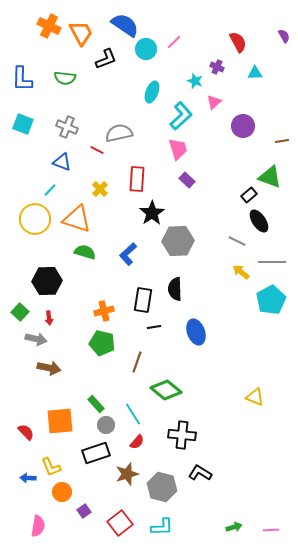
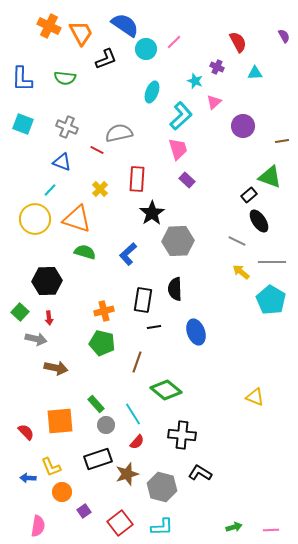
cyan pentagon at (271, 300): rotated 12 degrees counterclockwise
brown arrow at (49, 368): moved 7 px right
black rectangle at (96, 453): moved 2 px right, 6 px down
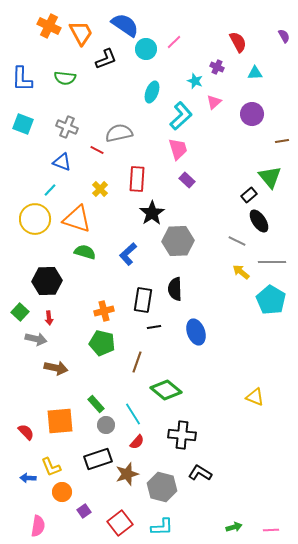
purple circle at (243, 126): moved 9 px right, 12 px up
green triangle at (270, 177): rotated 30 degrees clockwise
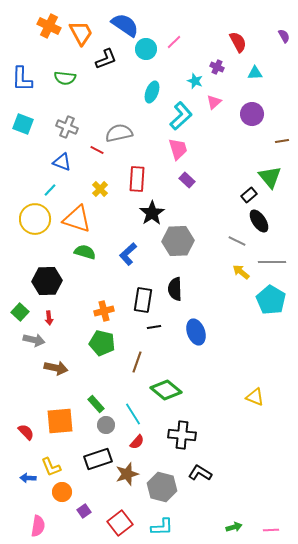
gray arrow at (36, 339): moved 2 px left, 1 px down
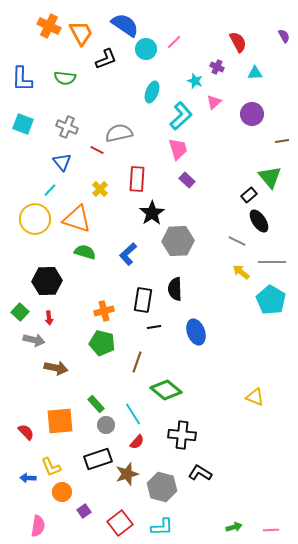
blue triangle at (62, 162): rotated 30 degrees clockwise
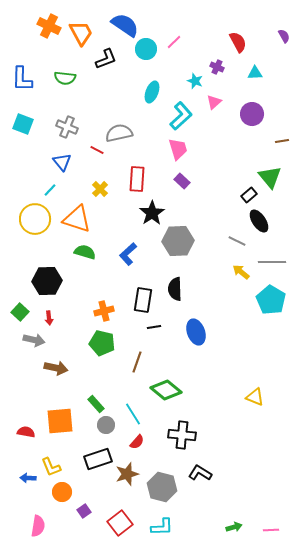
purple rectangle at (187, 180): moved 5 px left, 1 px down
red semicircle at (26, 432): rotated 36 degrees counterclockwise
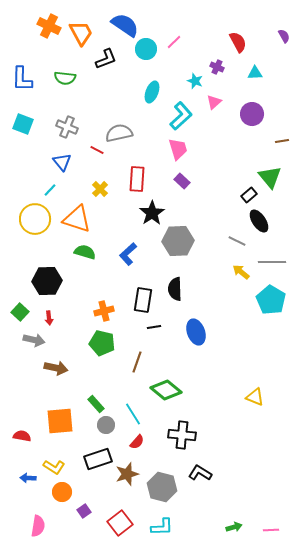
red semicircle at (26, 432): moved 4 px left, 4 px down
yellow L-shape at (51, 467): moved 3 px right; rotated 35 degrees counterclockwise
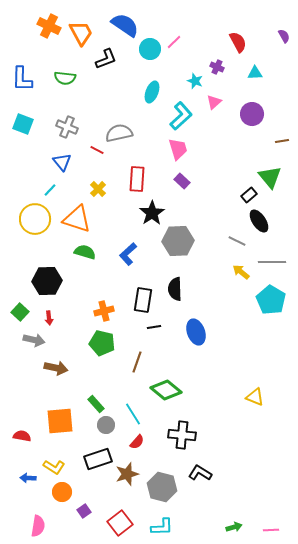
cyan circle at (146, 49): moved 4 px right
yellow cross at (100, 189): moved 2 px left
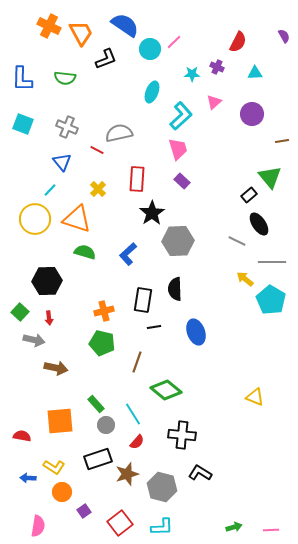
red semicircle at (238, 42): rotated 55 degrees clockwise
cyan star at (195, 81): moved 3 px left, 7 px up; rotated 21 degrees counterclockwise
black ellipse at (259, 221): moved 3 px down
yellow arrow at (241, 272): moved 4 px right, 7 px down
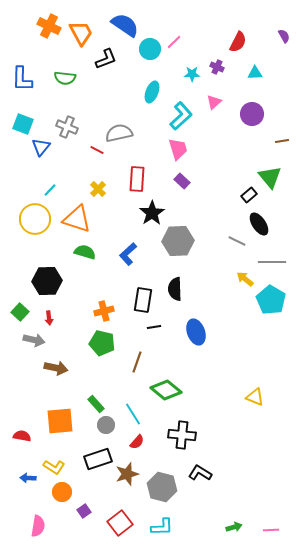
blue triangle at (62, 162): moved 21 px left, 15 px up; rotated 18 degrees clockwise
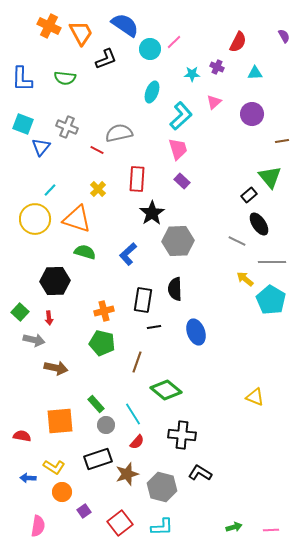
black hexagon at (47, 281): moved 8 px right
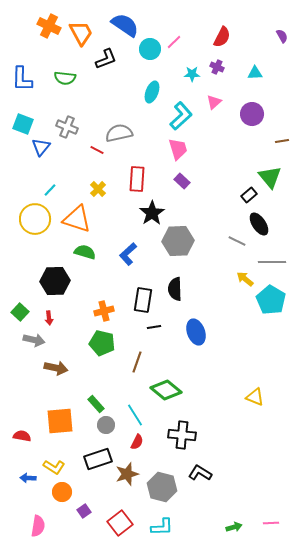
purple semicircle at (284, 36): moved 2 px left
red semicircle at (238, 42): moved 16 px left, 5 px up
cyan line at (133, 414): moved 2 px right, 1 px down
red semicircle at (137, 442): rotated 14 degrees counterclockwise
pink line at (271, 530): moved 7 px up
